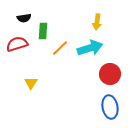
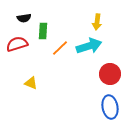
cyan arrow: moved 1 px left, 2 px up
yellow triangle: rotated 40 degrees counterclockwise
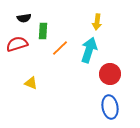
cyan arrow: moved 4 px down; rotated 55 degrees counterclockwise
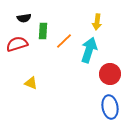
orange line: moved 4 px right, 7 px up
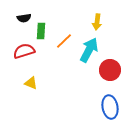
green rectangle: moved 2 px left
red semicircle: moved 7 px right, 7 px down
cyan arrow: rotated 10 degrees clockwise
red circle: moved 4 px up
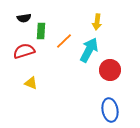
blue ellipse: moved 3 px down
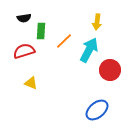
blue ellipse: moved 13 px left; rotated 60 degrees clockwise
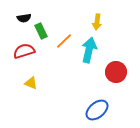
green rectangle: rotated 28 degrees counterclockwise
cyan arrow: rotated 15 degrees counterclockwise
red circle: moved 6 px right, 2 px down
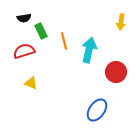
yellow arrow: moved 24 px right
orange line: rotated 60 degrees counterclockwise
blue ellipse: rotated 15 degrees counterclockwise
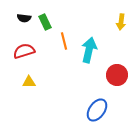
black semicircle: rotated 16 degrees clockwise
green rectangle: moved 4 px right, 9 px up
red circle: moved 1 px right, 3 px down
yellow triangle: moved 2 px left, 1 px up; rotated 24 degrees counterclockwise
